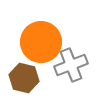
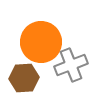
brown hexagon: rotated 16 degrees counterclockwise
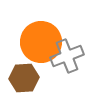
gray cross: moved 4 px left, 9 px up
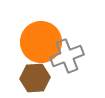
brown hexagon: moved 11 px right
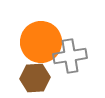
gray cross: moved 3 px right; rotated 12 degrees clockwise
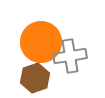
brown hexagon: rotated 16 degrees counterclockwise
